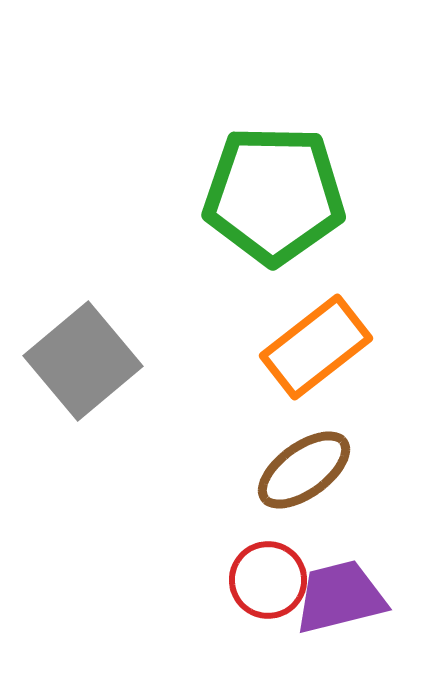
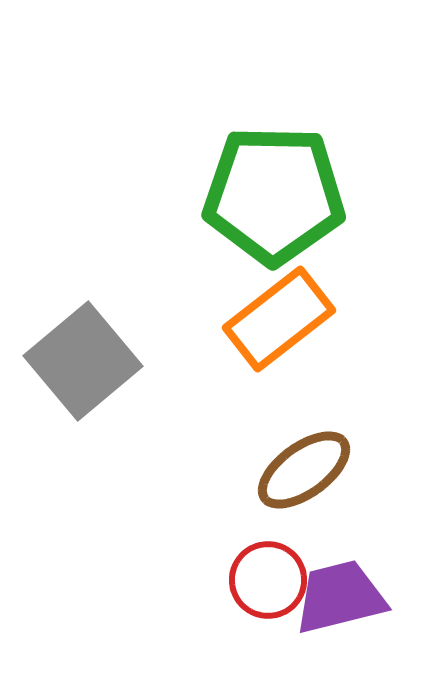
orange rectangle: moved 37 px left, 28 px up
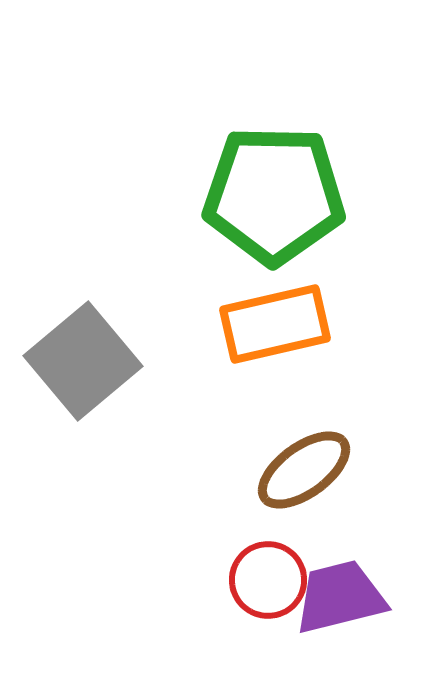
orange rectangle: moved 4 px left, 5 px down; rotated 25 degrees clockwise
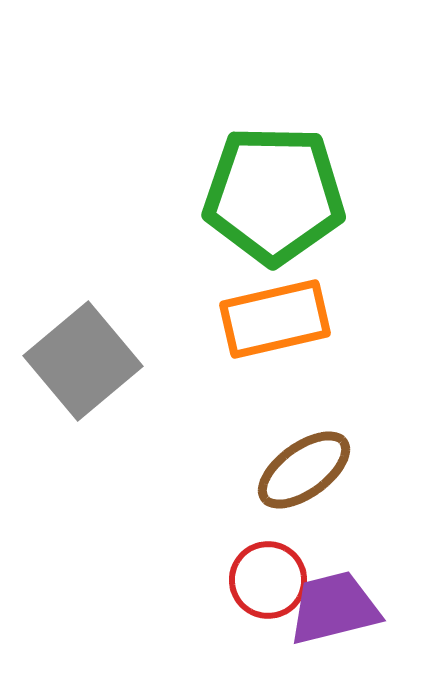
orange rectangle: moved 5 px up
purple trapezoid: moved 6 px left, 11 px down
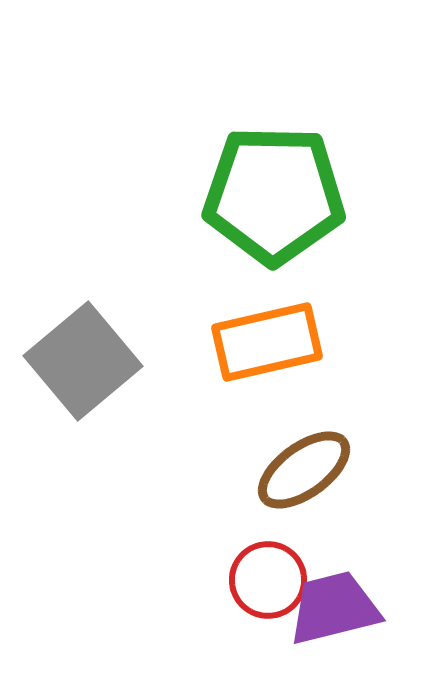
orange rectangle: moved 8 px left, 23 px down
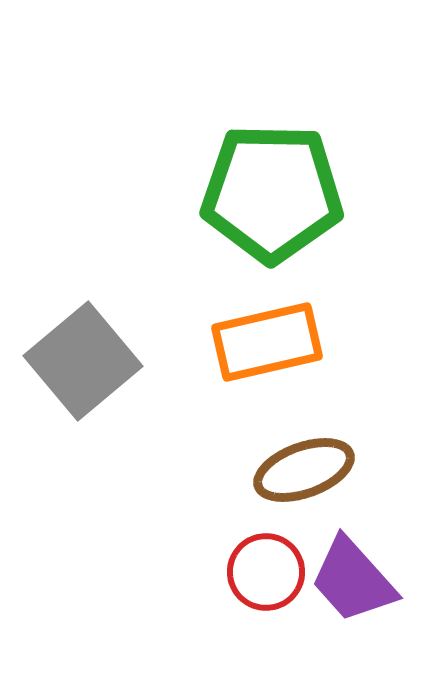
green pentagon: moved 2 px left, 2 px up
brown ellipse: rotated 16 degrees clockwise
red circle: moved 2 px left, 8 px up
purple trapezoid: moved 19 px right, 28 px up; rotated 118 degrees counterclockwise
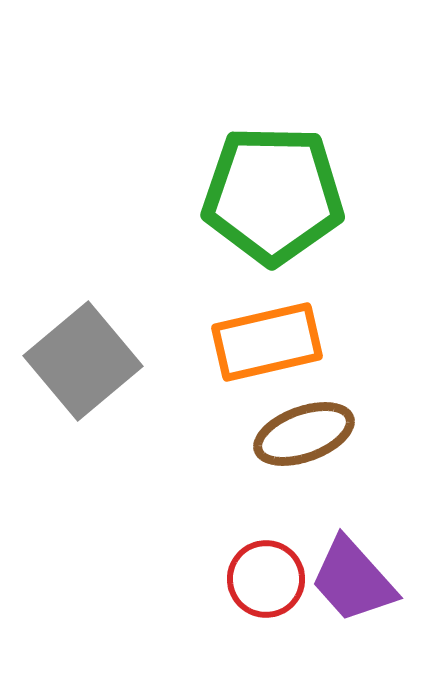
green pentagon: moved 1 px right, 2 px down
brown ellipse: moved 36 px up
red circle: moved 7 px down
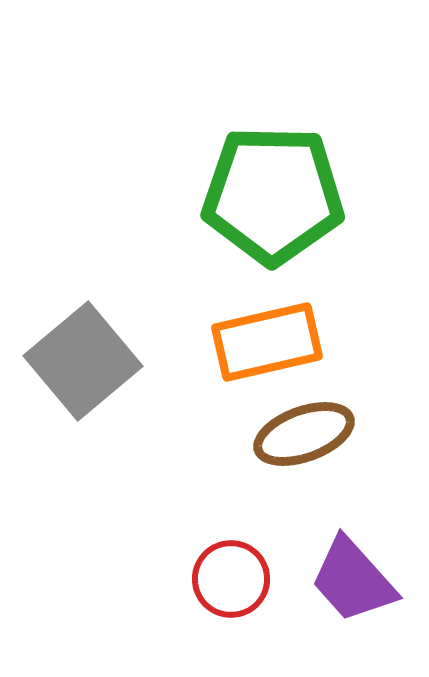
red circle: moved 35 px left
